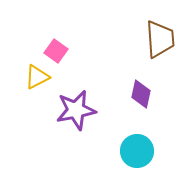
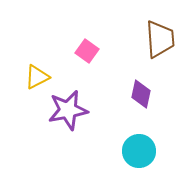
pink square: moved 31 px right
purple star: moved 8 px left
cyan circle: moved 2 px right
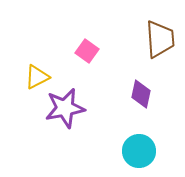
purple star: moved 3 px left, 2 px up
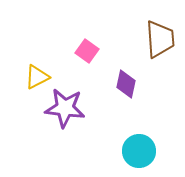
purple diamond: moved 15 px left, 10 px up
purple star: rotated 18 degrees clockwise
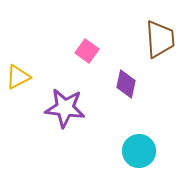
yellow triangle: moved 19 px left
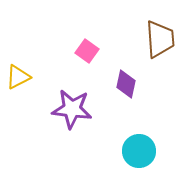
purple star: moved 7 px right, 1 px down
